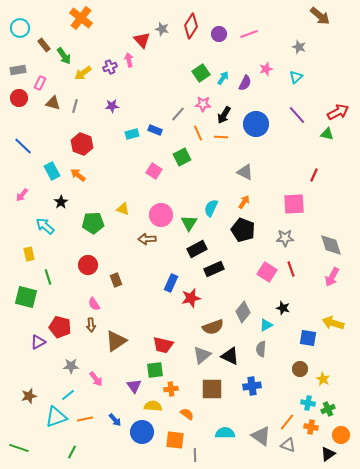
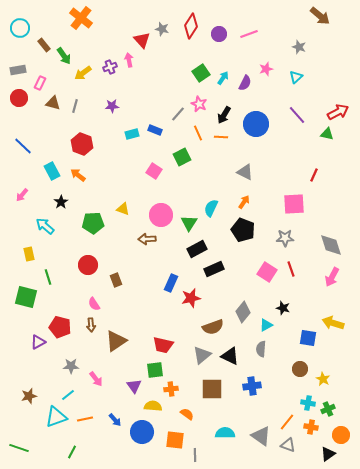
pink star at (203, 104): moved 4 px left; rotated 21 degrees clockwise
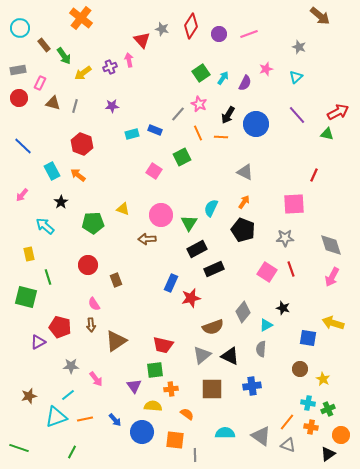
black arrow at (224, 115): moved 4 px right
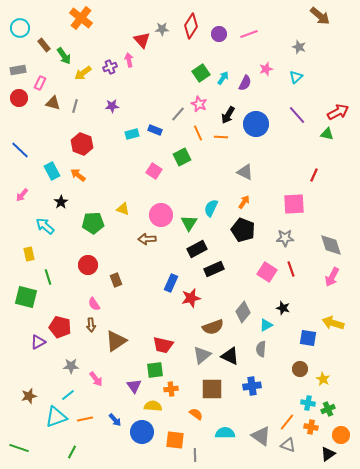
gray star at (162, 29): rotated 16 degrees counterclockwise
blue line at (23, 146): moved 3 px left, 4 px down
orange semicircle at (187, 414): moved 9 px right
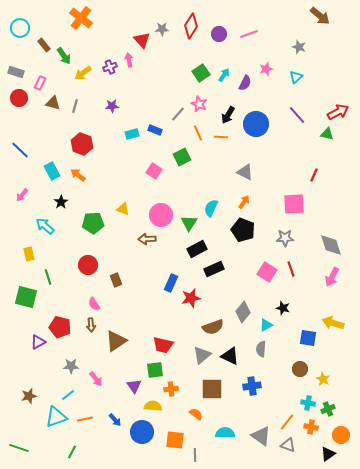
gray rectangle at (18, 70): moved 2 px left, 2 px down; rotated 28 degrees clockwise
cyan arrow at (223, 78): moved 1 px right, 3 px up
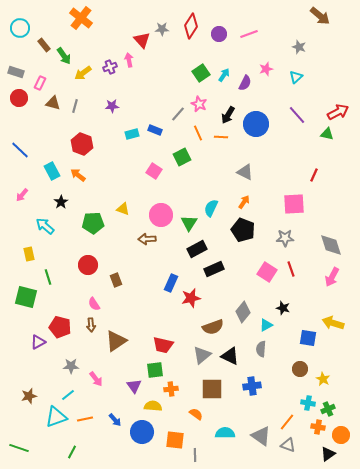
orange cross at (311, 427): moved 7 px right
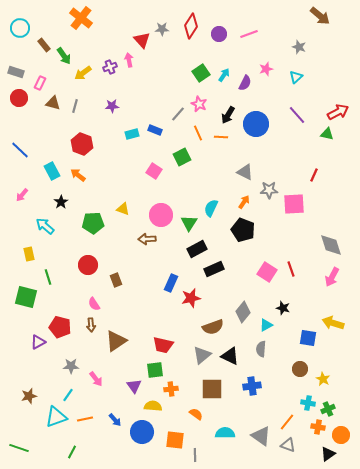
gray star at (285, 238): moved 16 px left, 48 px up
cyan line at (68, 395): rotated 16 degrees counterclockwise
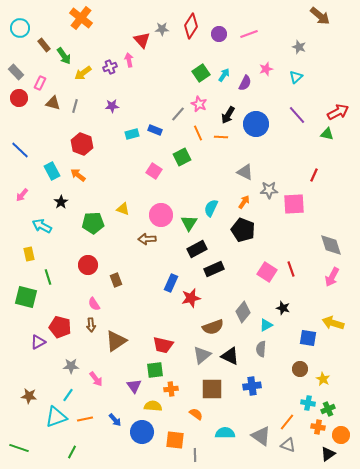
gray rectangle at (16, 72): rotated 28 degrees clockwise
cyan arrow at (45, 226): moved 3 px left; rotated 12 degrees counterclockwise
brown star at (29, 396): rotated 21 degrees clockwise
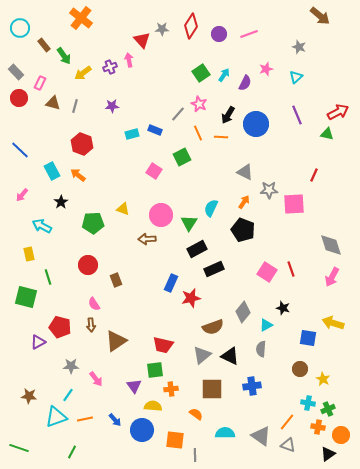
purple line at (297, 115): rotated 18 degrees clockwise
blue circle at (142, 432): moved 2 px up
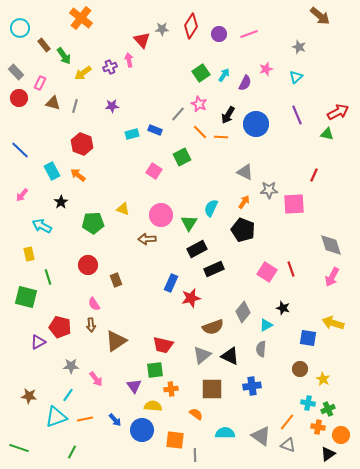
orange line at (198, 133): moved 2 px right, 1 px up; rotated 21 degrees counterclockwise
